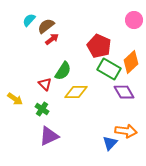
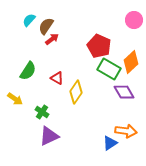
brown semicircle: rotated 18 degrees counterclockwise
green semicircle: moved 35 px left
red triangle: moved 12 px right, 6 px up; rotated 16 degrees counterclockwise
yellow diamond: rotated 55 degrees counterclockwise
green cross: moved 3 px down
blue triangle: rotated 14 degrees clockwise
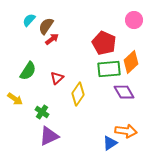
red pentagon: moved 5 px right, 3 px up
green rectangle: rotated 35 degrees counterclockwise
red triangle: rotated 48 degrees clockwise
yellow diamond: moved 2 px right, 2 px down
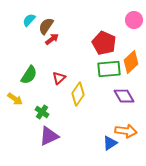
green semicircle: moved 1 px right, 4 px down
red triangle: moved 2 px right
purple diamond: moved 4 px down
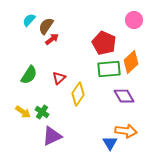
yellow arrow: moved 8 px right, 13 px down
purple triangle: moved 3 px right
blue triangle: rotated 28 degrees counterclockwise
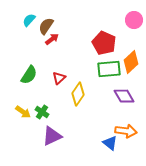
blue triangle: rotated 21 degrees counterclockwise
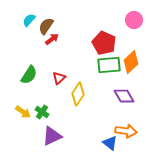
green rectangle: moved 4 px up
